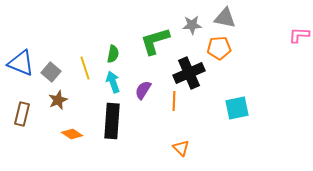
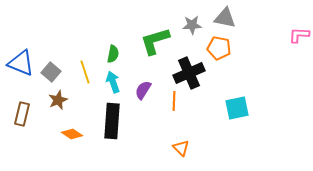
orange pentagon: rotated 15 degrees clockwise
yellow line: moved 4 px down
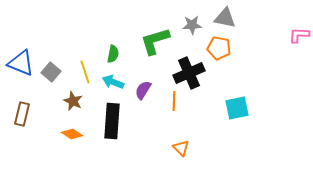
cyan arrow: rotated 50 degrees counterclockwise
brown star: moved 15 px right, 1 px down; rotated 24 degrees counterclockwise
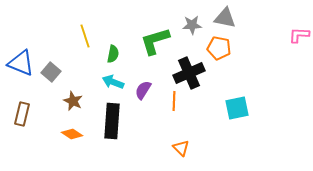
yellow line: moved 36 px up
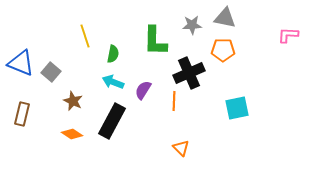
pink L-shape: moved 11 px left
green L-shape: rotated 72 degrees counterclockwise
orange pentagon: moved 4 px right, 2 px down; rotated 10 degrees counterclockwise
black rectangle: rotated 24 degrees clockwise
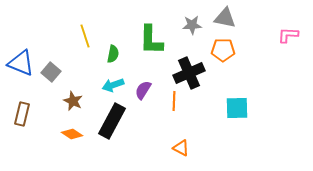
green L-shape: moved 4 px left, 1 px up
cyan arrow: moved 3 px down; rotated 40 degrees counterclockwise
cyan square: rotated 10 degrees clockwise
orange triangle: rotated 18 degrees counterclockwise
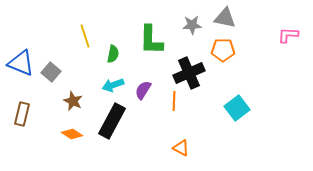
cyan square: rotated 35 degrees counterclockwise
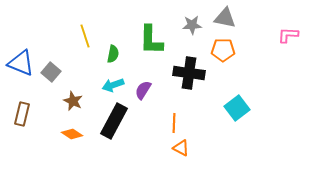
black cross: rotated 32 degrees clockwise
orange line: moved 22 px down
black rectangle: moved 2 px right
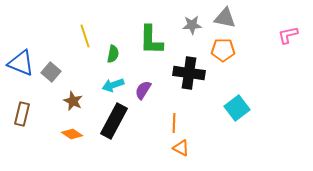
pink L-shape: rotated 15 degrees counterclockwise
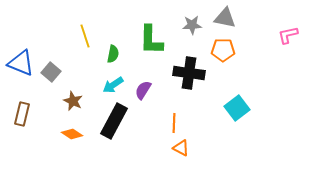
cyan arrow: rotated 15 degrees counterclockwise
